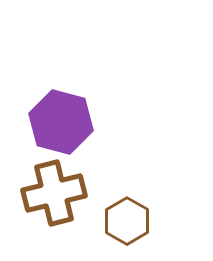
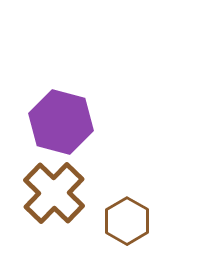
brown cross: rotated 32 degrees counterclockwise
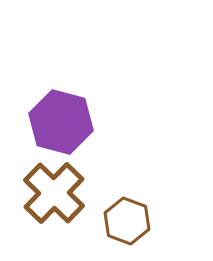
brown hexagon: rotated 9 degrees counterclockwise
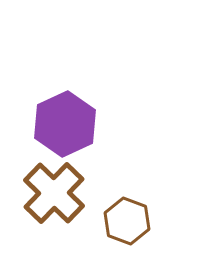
purple hexagon: moved 4 px right, 2 px down; rotated 20 degrees clockwise
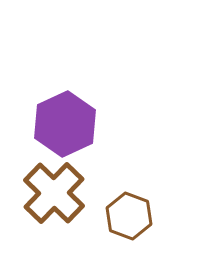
brown hexagon: moved 2 px right, 5 px up
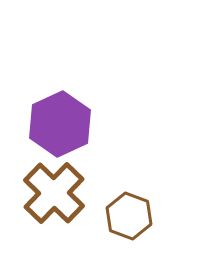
purple hexagon: moved 5 px left
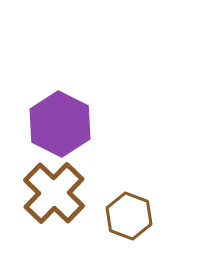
purple hexagon: rotated 8 degrees counterclockwise
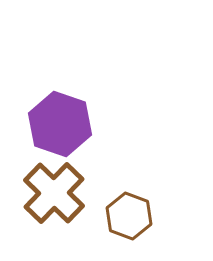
purple hexagon: rotated 8 degrees counterclockwise
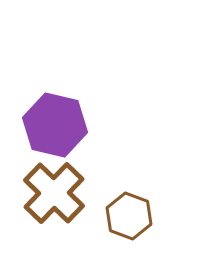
purple hexagon: moved 5 px left, 1 px down; rotated 6 degrees counterclockwise
